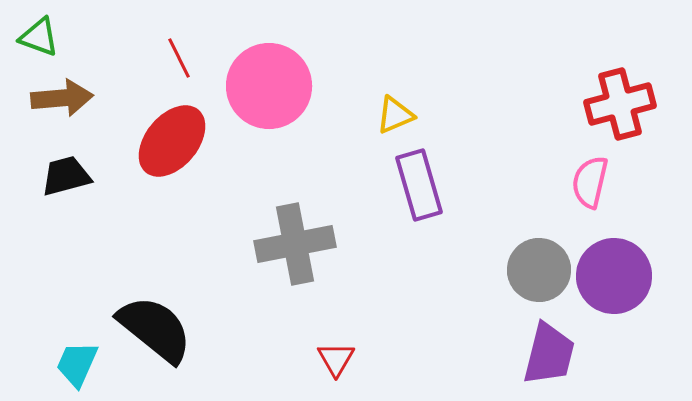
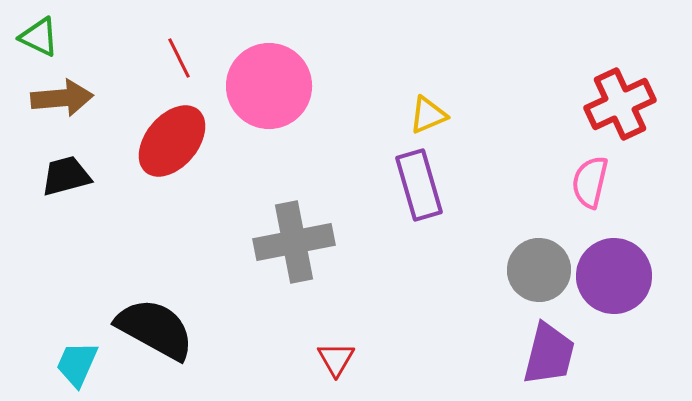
green triangle: rotated 6 degrees clockwise
red cross: rotated 10 degrees counterclockwise
yellow triangle: moved 33 px right
gray cross: moved 1 px left, 2 px up
black semicircle: rotated 10 degrees counterclockwise
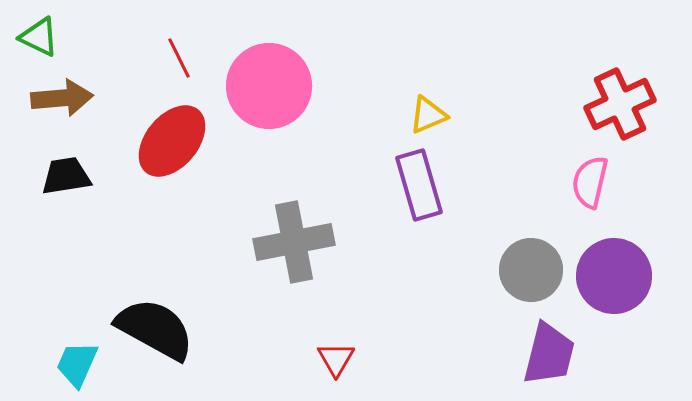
black trapezoid: rotated 6 degrees clockwise
gray circle: moved 8 px left
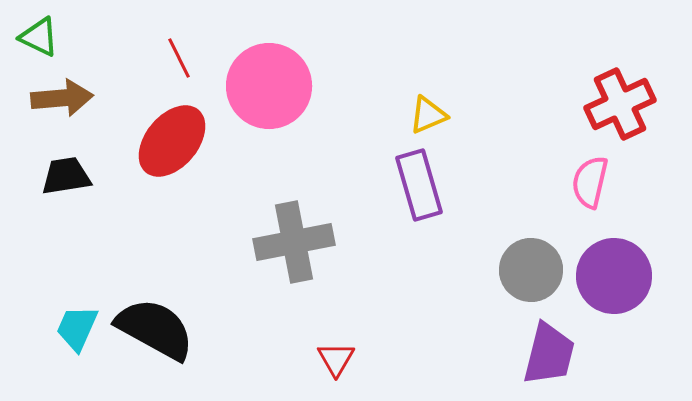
cyan trapezoid: moved 36 px up
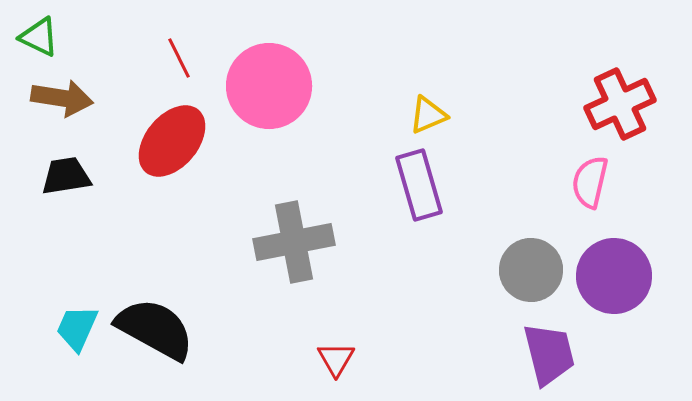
brown arrow: rotated 14 degrees clockwise
purple trapezoid: rotated 28 degrees counterclockwise
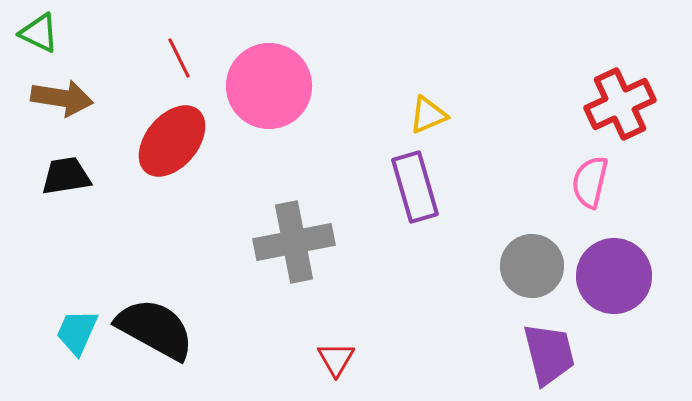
green triangle: moved 4 px up
purple rectangle: moved 4 px left, 2 px down
gray circle: moved 1 px right, 4 px up
cyan trapezoid: moved 4 px down
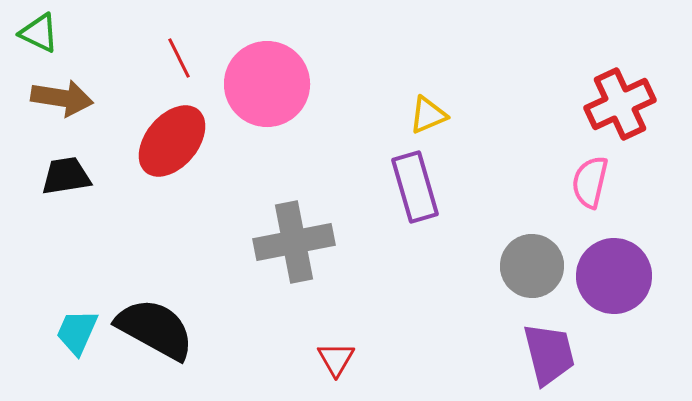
pink circle: moved 2 px left, 2 px up
